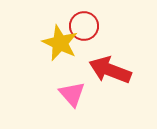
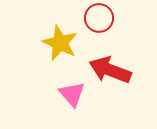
red circle: moved 15 px right, 8 px up
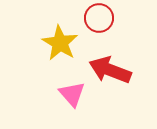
yellow star: rotated 6 degrees clockwise
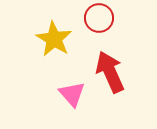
yellow star: moved 6 px left, 4 px up
red arrow: moved 2 px down; rotated 45 degrees clockwise
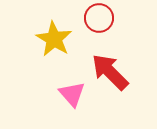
red arrow: rotated 21 degrees counterclockwise
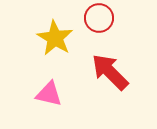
yellow star: moved 1 px right, 1 px up
pink triangle: moved 23 px left; rotated 36 degrees counterclockwise
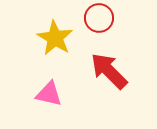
red arrow: moved 1 px left, 1 px up
